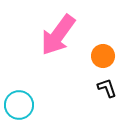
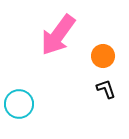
black L-shape: moved 1 px left, 1 px down
cyan circle: moved 1 px up
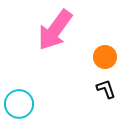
pink arrow: moved 3 px left, 5 px up
orange circle: moved 2 px right, 1 px down
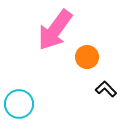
orange circle: moved 18 px left
black L-shape: rotated 25 degrees counterclockwise
